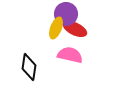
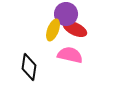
yellow ellipse: moved 3 px left, 2 px down
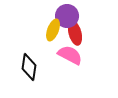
purple circle: moved 1 px right, 2 px down
red ellipse: moved 4 px down; rotated 50 degrees clockwise
pink semicircle: rotated 15 degrees clockwise
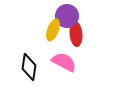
red ellipse: moved 1 px right, 1 px down; rotated 10 degrees clockwise
pink semicircle: moved 6 px left, 7 px down
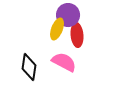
purple circle: moved 1 px right, 1 px up
yellow ellipse: moved 4 px right, 1 px up
red ellipse: moved 1 px right, 1 px down
